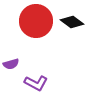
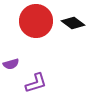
black diamond: moved 1 px right, 1 px down
purple L-shape: rotated 45 degrees counterclockwise
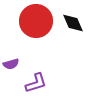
black diamond: rotated 30 degrees clockwise
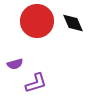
red circle: moved 1 px right
purple semicircle: moved 4 px right
